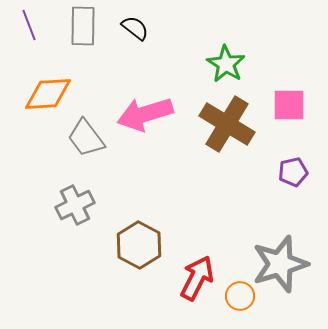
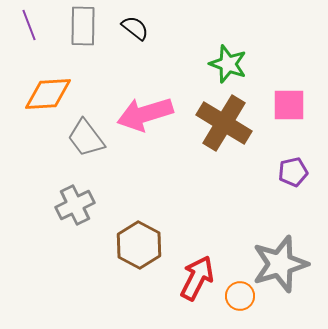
green star: moved 2 px right; rotated 12 degrees counterclockwise
brown cross: moved 3 px left, 1 px up
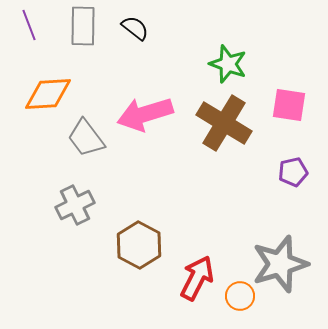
pink square: rotated 9 degrees clockwise
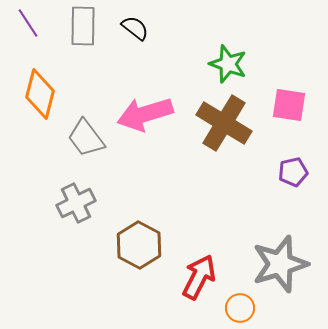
purple line: moved 1 px left, 2 px up; rotated 12 degrees counterclockwise
orange diamond: moved 8 px left; rotated 72 degrees counterclockwise
gray cross: moved 1 px right, 2 px up
red arrow: moved 2 px right, 1 px up
orange circle: moved 12 px down
